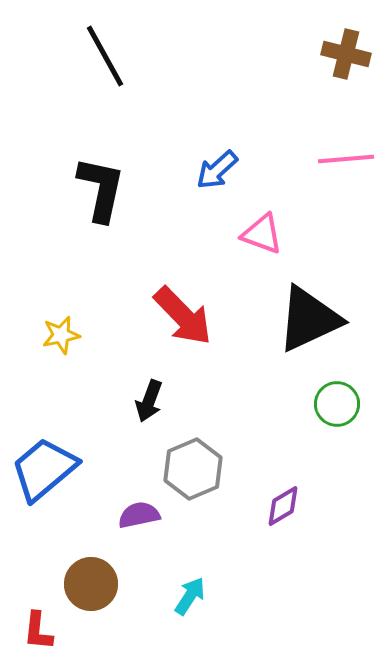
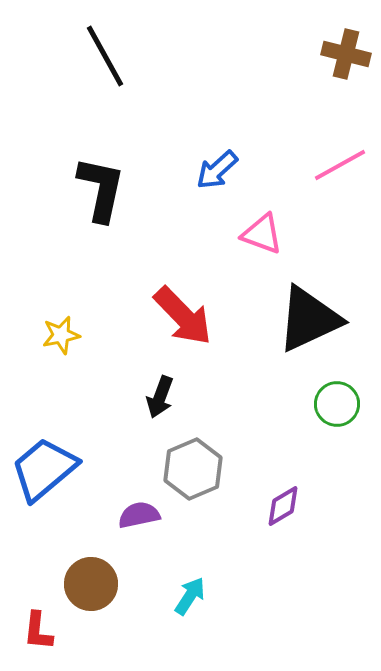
pink line: moved 6 px left, 6 px down; rotated 24 degrees counterclockwise
black arrow: moved 11 px right, 4 px up
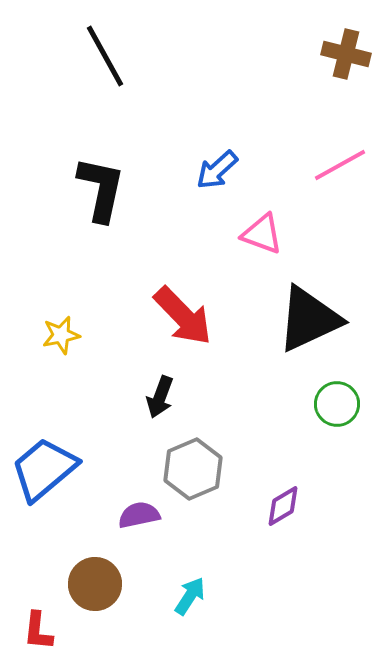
brown circle: moved 4 px right
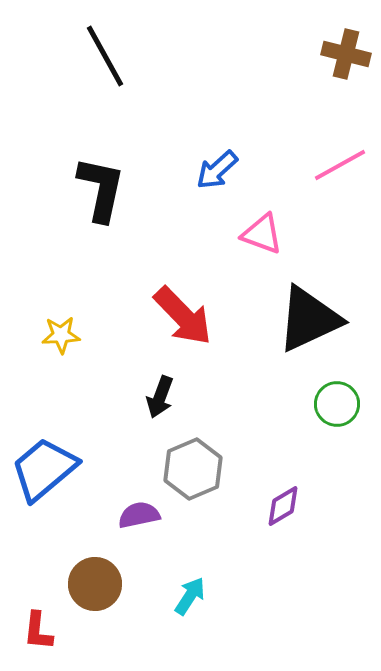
yellow star: rotated 9 degrees clockwise
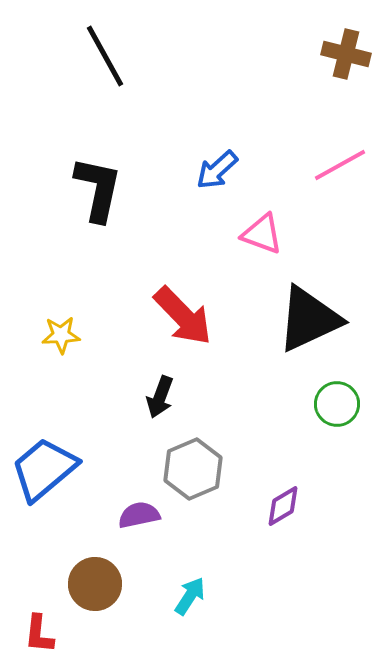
black L-shape: moved 3 px left
red L-shape: moved 1 px right, 3 px down
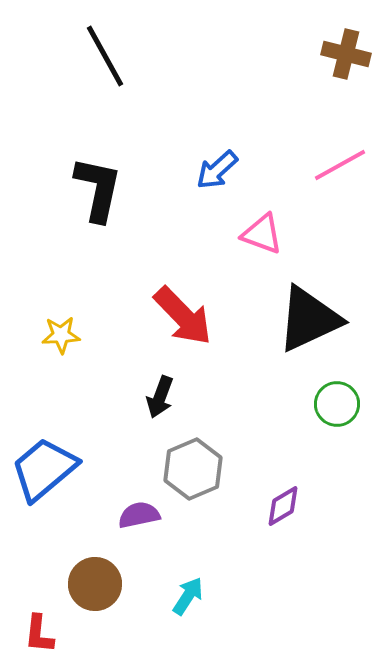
cyan arrow: moved 2 px left
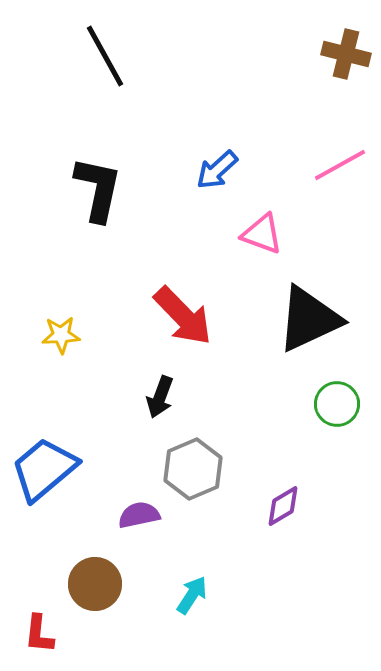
cyan arrow: moved 4 px right, 1 px up
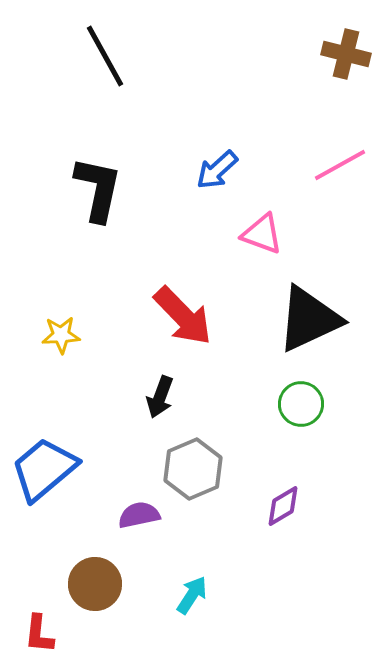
green circle: moved 36 px left
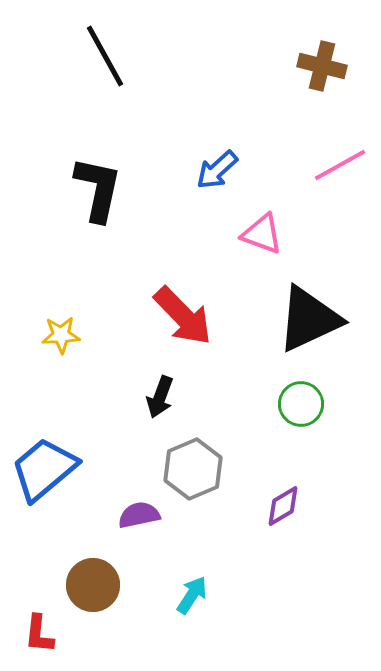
brown cross: moved 24 px left, 12 px down
brown circle: moved 2 px left, 1 px down
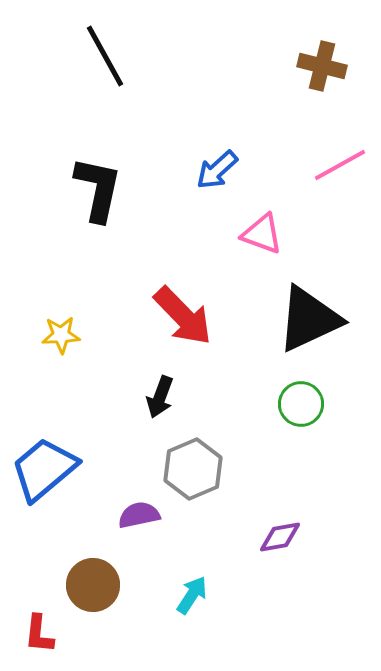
purple diamond: moved 3 px left, 31 px down; rotated 21 degrees clockwise
